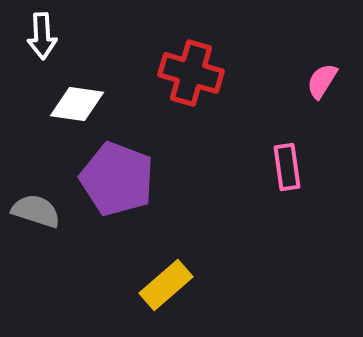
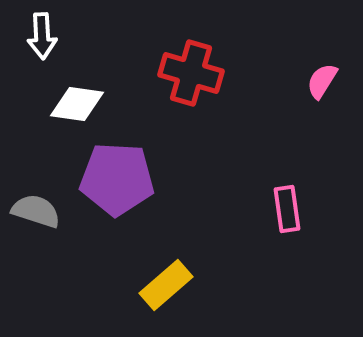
pink rectangle: moved 42 px down
purple pentagon: rotated 18 degrees counterclockwise
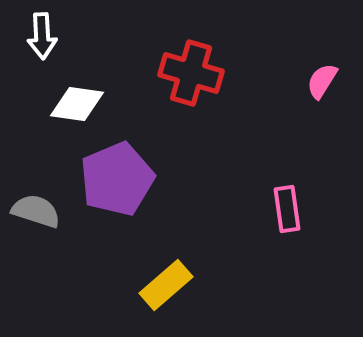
purple pentagon: rotated 26 degrees counterclockwise
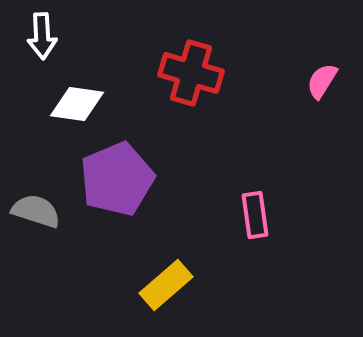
pink rectangle: moved 32 px left, 6 px down
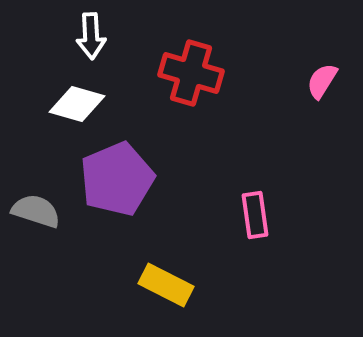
white arrow: moved 49 px right
white diamond: rotated 8 degrees clockwise
yellow rectangle: rotated 68 degrees clockwise
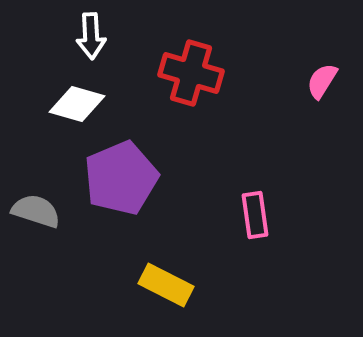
purple pentagon: moved 4 px right, 1 px up
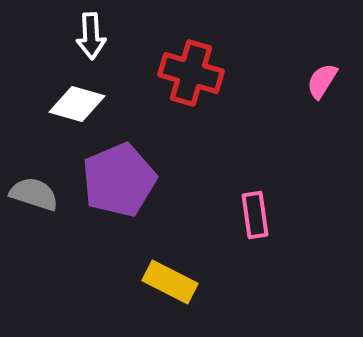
purple pentagon: moved 2 px left, 2 px down
gray semicircle: moved 2 px left, 17 px up
yellow rectangle: moved 4 px right, 3 px up
